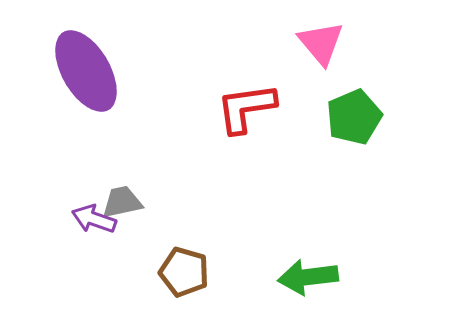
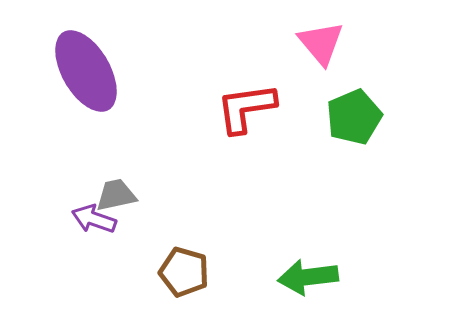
gray trapezoid: moved 6 px left, 7 px up
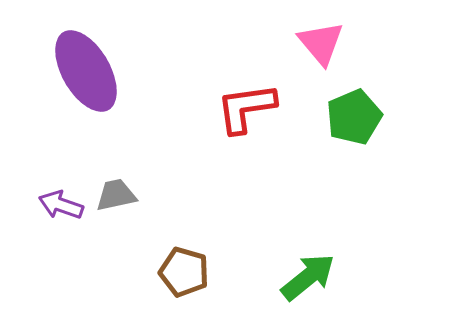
purple arrow: moved 33 px left, 14 px up
green arrow: rotated 148 degrees clockwise
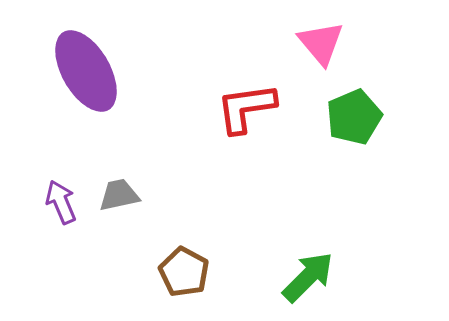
gray trapezoid: moved 3 px right
purple arrow: moved 3 px up; rotated 48 degrees clockwise
brown pentagon: rotated 12 degrees clockwise
green arrow: rotated 6 degrees counterclockwise
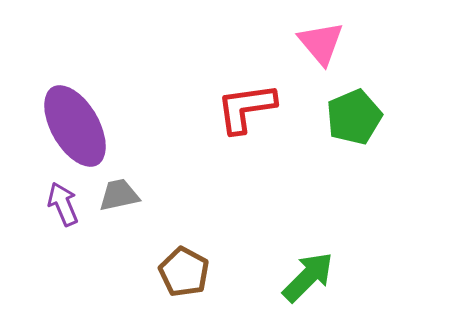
purple ellipse: moved 11 px left, 55 px down
purple arrow: moved 2 px right, 2 px down
